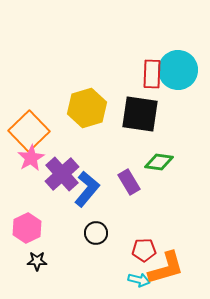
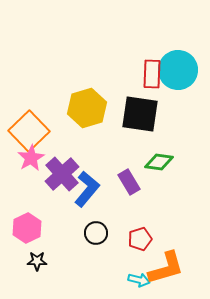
red pentagon: moved 4 px left, 11 px up; rotated 15 degrees counterclockwise
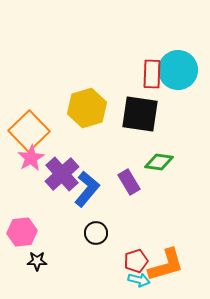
pink hexagon: moved 5 px left, 4 px down; rotated 20 degrees clockwise
red pentagon: moved 4 px left, 22 px down
orange L-shape: moved 3 px up
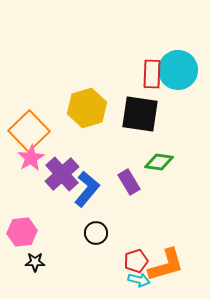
black star: moved 2 px left, 1 px down
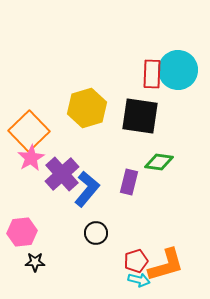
black square: moved 2 px down
purple rectangle: rotated 45 degrees clockwise
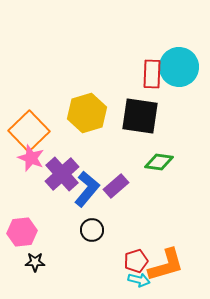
cyan circle: moved 1 px right, 3 px up
yellow hexagon: moved 5 px down
pink star: rotated 20 degrees counterclockwise
purple rectangle: moved 13 px left, 4 px down; rotated 35 degrees clockwise
black circle: moved 4 px left, 3 px up
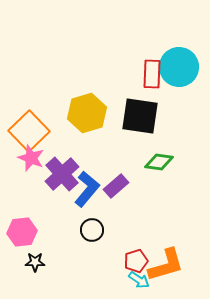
cyan arrow: rotated 20 degrees clockwise
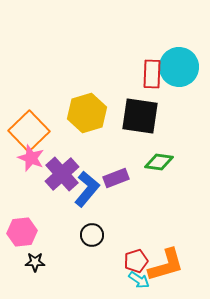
purple rectangle: moved 8 px up; rotated 20 degrees clockwise
black circle: moved 5 px down
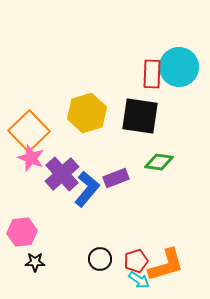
black circle: moved 8 px right, 24 px down
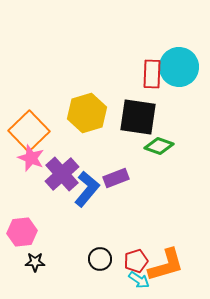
black square: moved 2 px left, 1 px down
green diamond: moved 16 px up; rotated 12 degrees clockwise
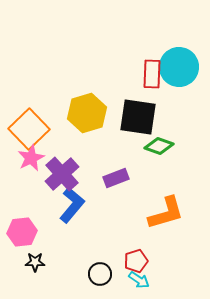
orange square: moved 2 px up
pink star: rotated 24 degrees clockwise
blue L-shape: moved 15 px left, 16 px down
black circle: moved 15 px down
orange L-shape: moved 52 px up
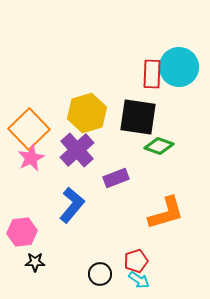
purple cross: moved 15 px right, 24 px up
